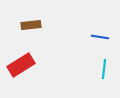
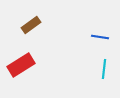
brown rectangle: rotated 30 degrees counterclockwise
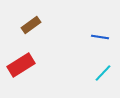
cyan line: moved 1 px left, 4 px down; rotated 36 degrees clockwise
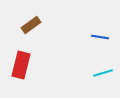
red rectangle: rotated 44 degrees counterclockwise
cyan line: rotated 30 degrees clockwise
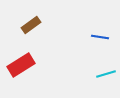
red rectangle: rotated 44 degrees clockwise
cyan line: moved 3 px right, 1 px down
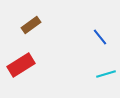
blue line: rotated 42 degrees clockwise
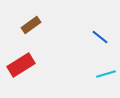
blue line: rotated 12 degrees counterclockwise
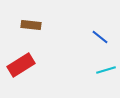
brown rectangle: rotated 42 degrees clockwise
cyan line: moved 4 px up
